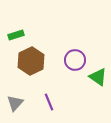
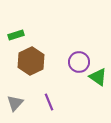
purple circle: moved 4 px right, 2 px down
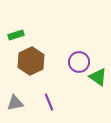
gray triangle: rotated 36 degrees clockwise
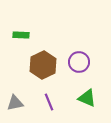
green rectangle: moved 5 px right; rotated 21 degrees clockwise
brown hexagon: moved 12 px right, 4 px down
green triangle: moved 11 px left, 21 px down; rotated 12 degrees counterclockwise
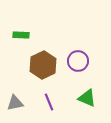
purple circle: moved 1 px left, 1 px up
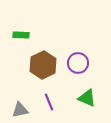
purple circle: moved 2 px down
gray triangle: moved 5 px right, 7 px down
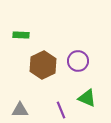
purple circle: moved 2 px up
purple line: moved 12 px right, 8 px down
gray triangle: rotated 12 degrees clockwise
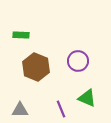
brown hexagon: moved 7 px left, 2 px down; rotated 12 degrees counterclockwise
purple line: moved 1 px up
